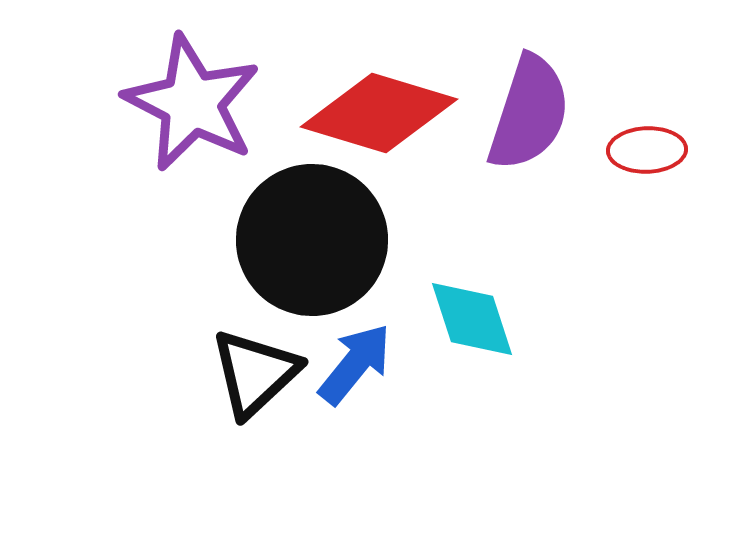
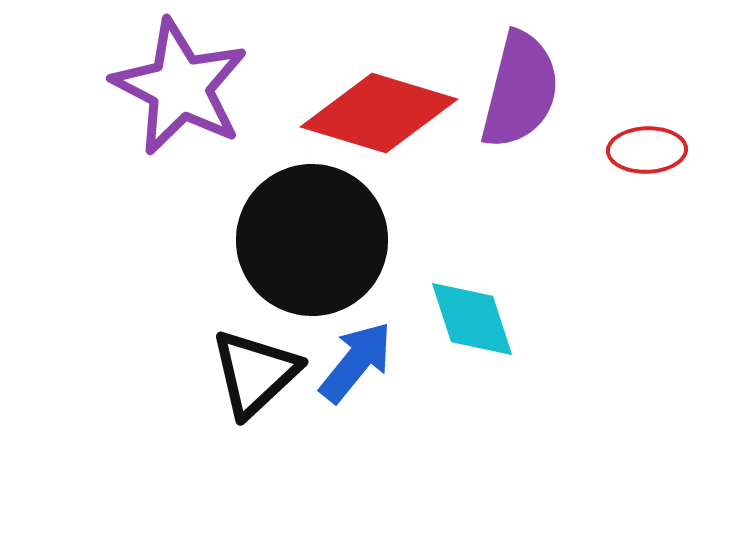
purple star: moved 12 px left, 16 px up
purple semicircle: moved 9 px left, 23 px up; rotated 4 degrees counterclockwise
blue arrow: moved 1 px right, 2 px up
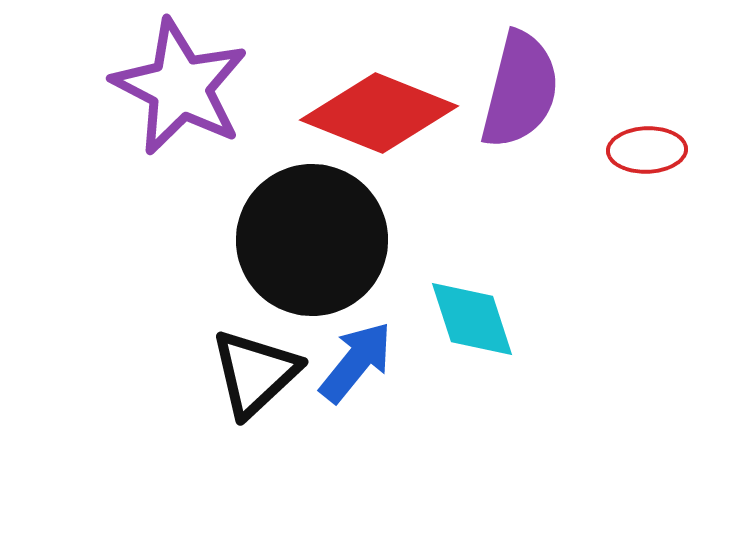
red diamond: rotated 5 degrees clockwise
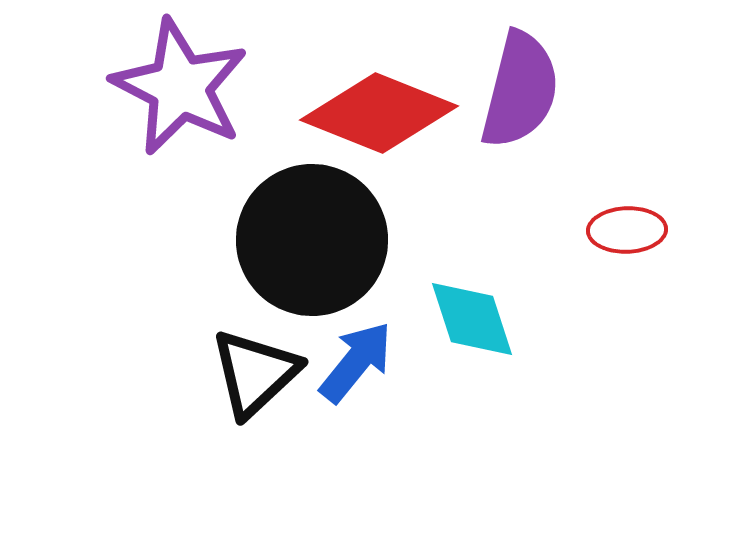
red ellipse: moved 20 px left, 80 px down
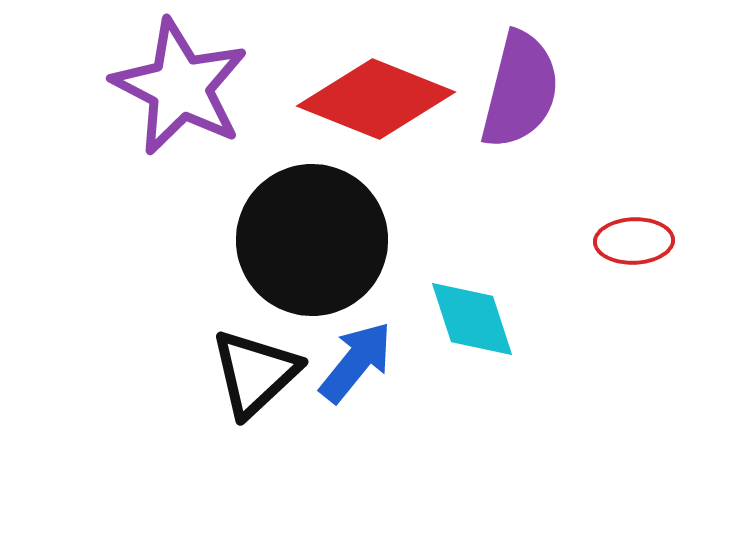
red diamond: moved 3 px left, 14 px up
red ellipse: moved 7 px right, 11 px down
